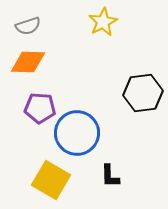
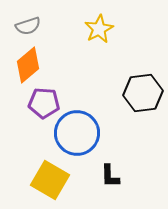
yellow star: moved 4 px left, 7 px down
orange diamond: moved 3 px down; rotated 42 degrees counterclockwise
purple pentagon: moved 4 px right, 5 px up
yellow square: moved 1 px left
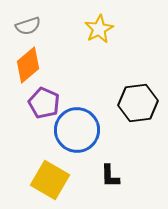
black hexagon: moved 5 px left, 10 px down
purple pentagon: rotated 20 degrees clockwise
blue circle: moved 3 px up
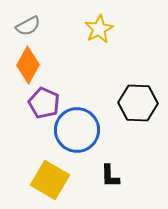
gray semicircle: rotated 10 degrees counterclockwise
orange diamond: rotated 21 degrees counterclockwise
black hexagon: rotated 9 degrees clockwise
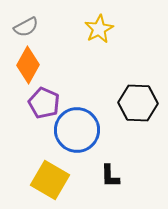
gray semicircle: moved 2 px left, 1 px down
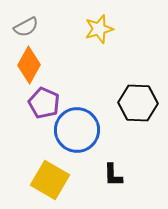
yellow star: rotated 12 degrees clockwise
orange diamond: moved 1 px right
black L-shape: moved 3 px right, 1 px up
